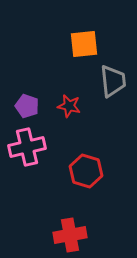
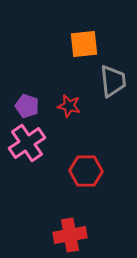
pink cross: moved 4 px up; rotated 21 degrees counterclockwise
red hexagon: rotated 16 degrees counterclockwise
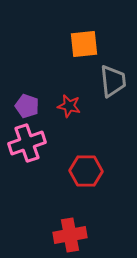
pink cross: rotated 15 degrees clockwise
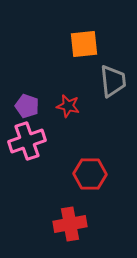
red star: moved 1 px left
pink cross: moved 2 px up
red hexagon: moved 4 px right, 3 px down
red cross: moved 11 px up
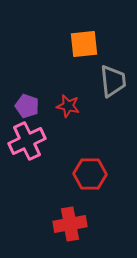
pink cross: rotated 6 degrees counterclockwise
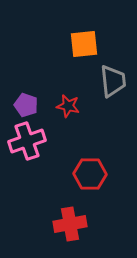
purple pentagon: moved 1 px left, 1 px up
pink cross: rotated 6 degrees clockwise
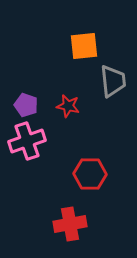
orange square: moved 2 px down
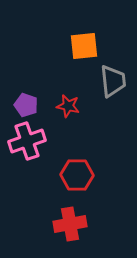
red hexagon: moved 13 px left, 1 px down
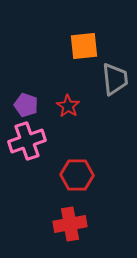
gray trapezoid: moved 2 px right, 2 px up
red star: rotated 20 degrees clockwise
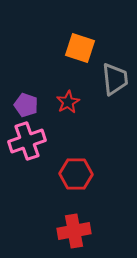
orange square: moved 4 px left, 2 px down; rotated 24 degrees clockwise
red star: moved 4 px up; rotated 10 degrees clockwise
red hexagon: moved 1 px left, 1 px up
red cross: moved 4 px right, 7 px down
